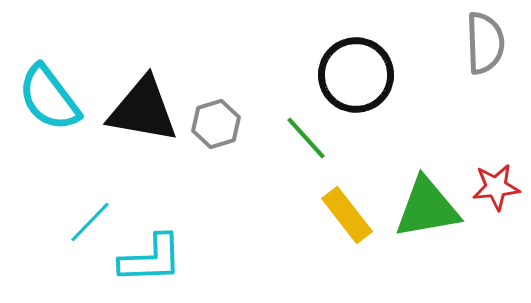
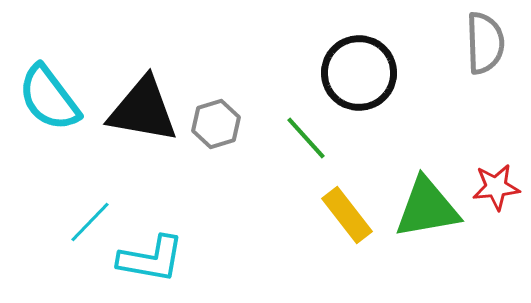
black circle: moved 3 px right, 2 px up
cyan L-shape: rotated 12 degrees clockwise
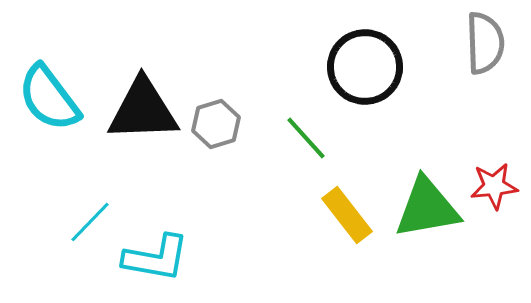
black circle: moved 6 px right, 6 px up
black triangle: rotated 12 degrees counterclockwise
red star: moved 2 px left, 1 px up
cyan L-shape: moved 5 px right, 1 px up
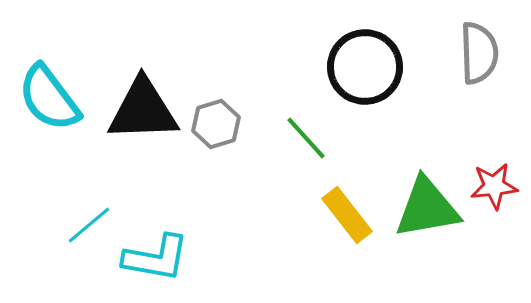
gray semicircle: moved 6 px left, 10 px down
cyan line: moved 1 px left, 3 px down; rotated 6 degrees clockwise
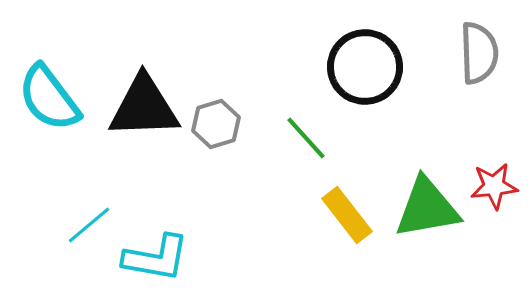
black triangle: moved 1 px right, 3 px up
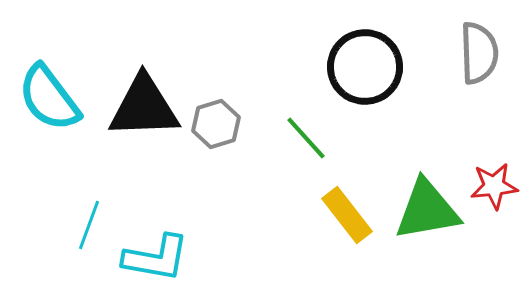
green triangle: moved 2 px down
cyan line: rotated 30 degrees counterclockwise
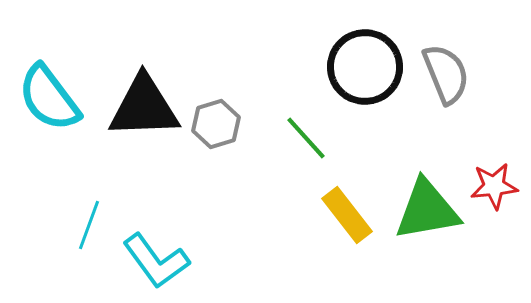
gray semicircle: moved 33 px left, 21 px down; rotated 20 degrees counterclockwise
cyan L-shape: moved 3 px down; rotated 44 degrees clockwise
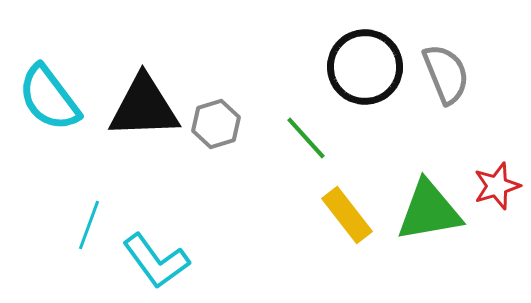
red star: moved 3 px right; rotated 12 degrees counterclockwise
green triangle: moved 2 px right, 1 px down
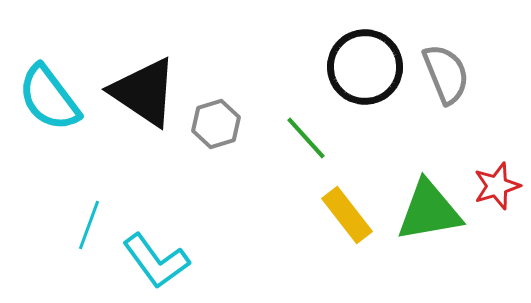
black triangle: moved 15 px up; rotated 36 degrees clockwise
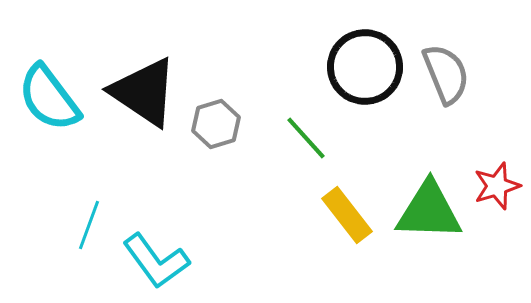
green triangle: rotated 12 degrees clockwise
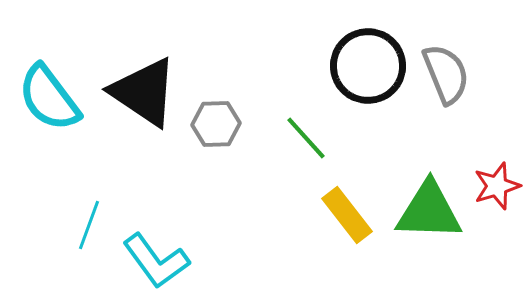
black circle: moved 3 px right, 1 px up
gray hexagon: rotated 15 degrees clockwise
